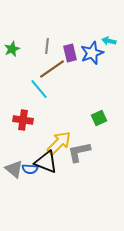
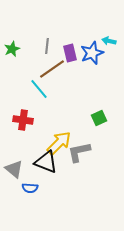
blue semicircle: moved 19 px down
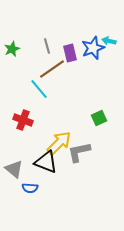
gray line: rotated 21 degrees counterclockwise
blue star: moved 1 px right, 5 px up
red cross: rotated 12 degrees clockwise
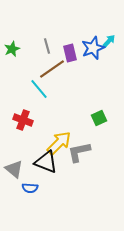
cyan arrow: rotated 120 degrees clockwise
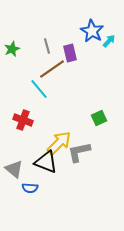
blue star: moved 1 px left, 17 px up; rotated 20 degrees counterclockwise
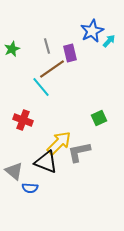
blue star: rotated 15 degrees clockwise
cyan line: moved 2 px right, 2 px up
gray triangle: moved 2 px down
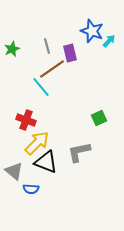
blue star: rotated 25 degrees counterclockwise
red cross: moved 3 px right
yellow arrow: moved 22 px left
blue semicircle: moved 1 px right, 1 px down
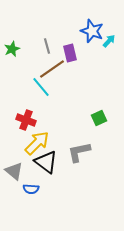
black triangle: rotated 15 degrees clockwise
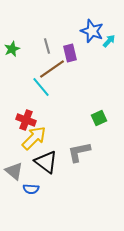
yellow arrow: moved 3 px left, 5 px up
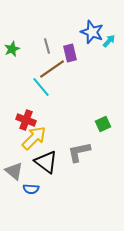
blue star: moved 1 px down
green square: moved 4 px right, 6 px down
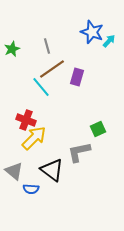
purple rectangle: moved 7 px right, 24 px down; rotated 30 degrees clockwise
green square: moved 5 px left, 5 px down
black triangle: moved 6 px right, 8 px down
